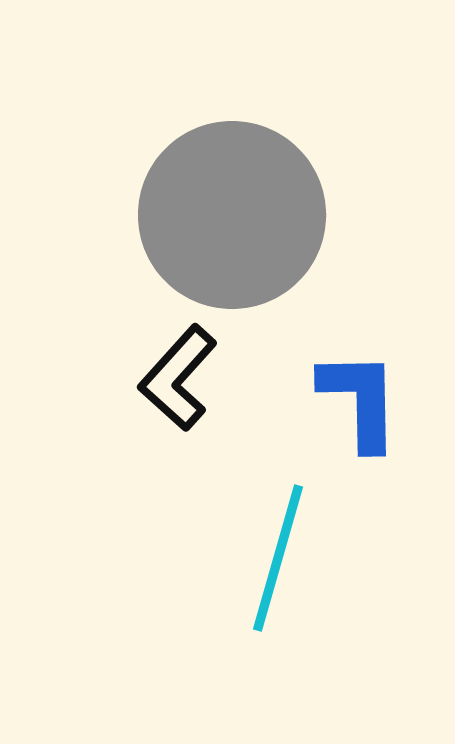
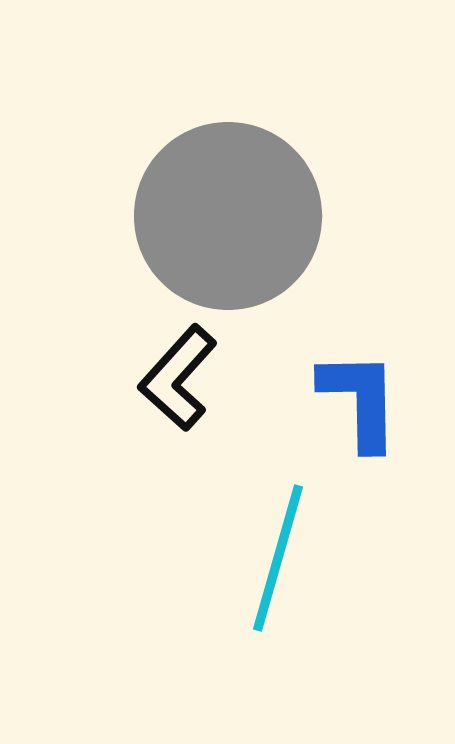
gray circle: moved 4 px left, 1 px down
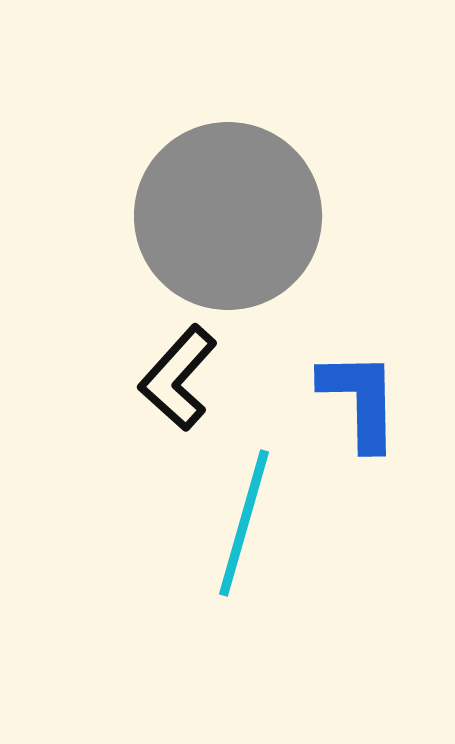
cyan line: moved 34 px left, 35 px up
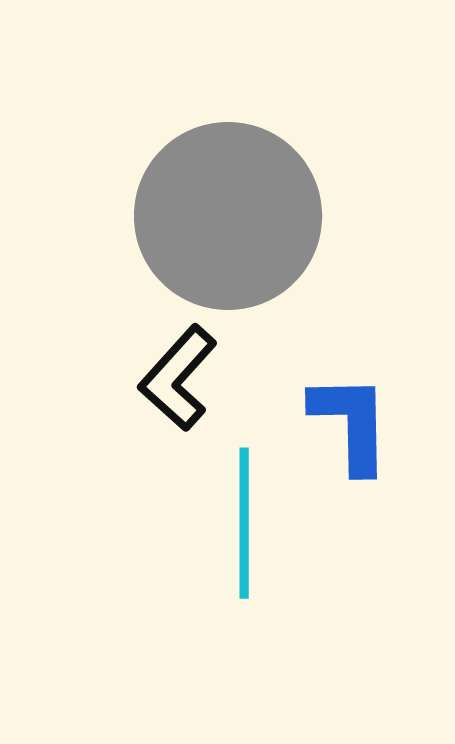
blue L-shape: moved 9 px left, 23 px down
cyan line: rotated 16 degrees counterclockwise
